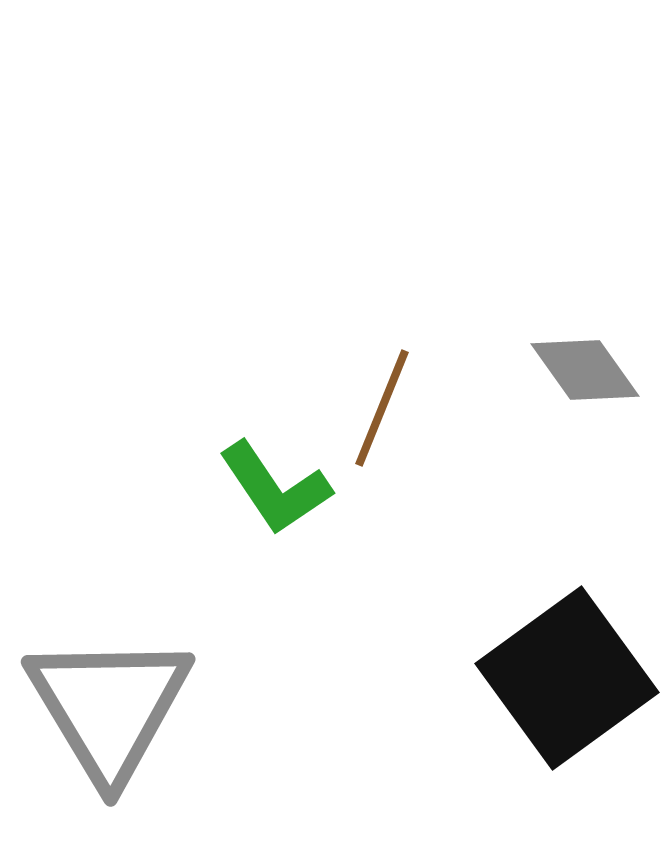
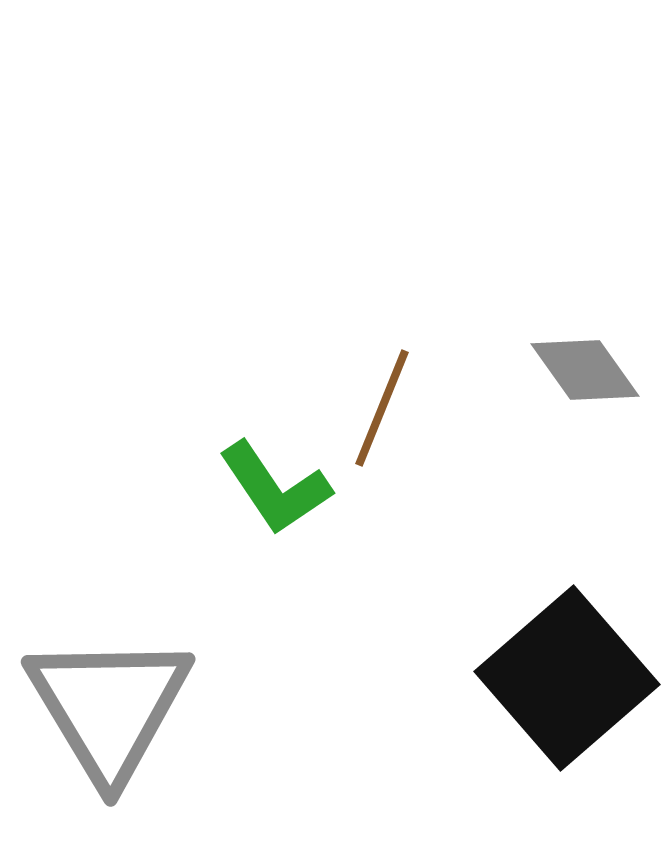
black square: rotated 5 degrees counterclockwise
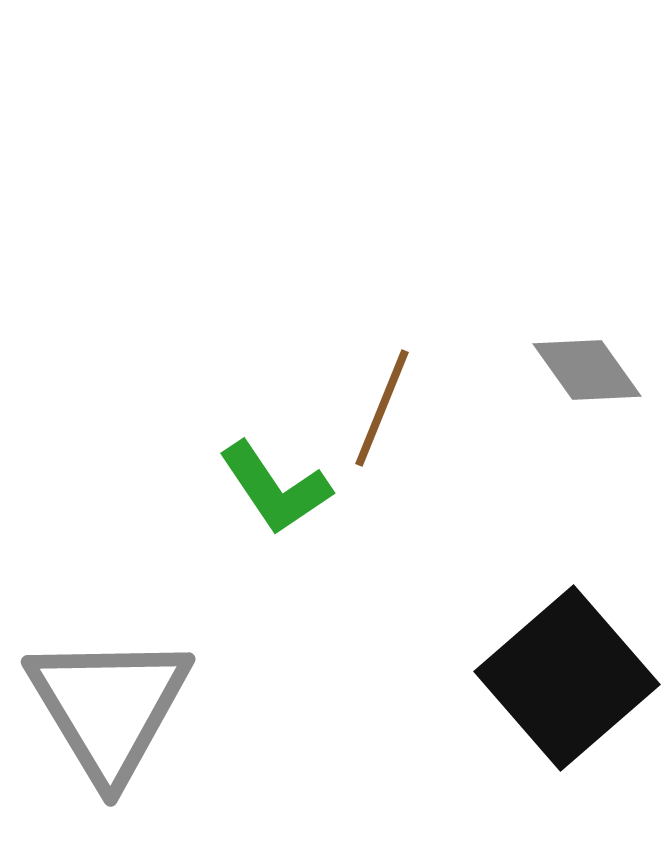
gray diamond: moved 2 px right
